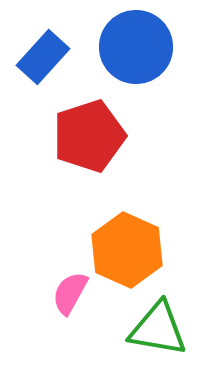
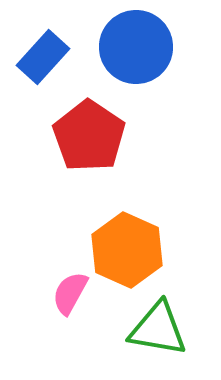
red pentagon: rotated 20 degrees counterclockwise
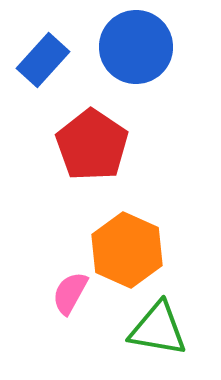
blue rectangle: moved 3 px down
red pentagon: moved 3 px right, 9 px down
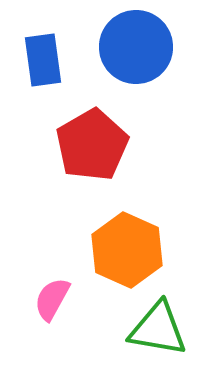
blue rectangle: rotated 50 degrees counterclockwise
red pentagon: rotated 8 degrees clockwise
pink semicircle: moved 18 px left, 6 px down
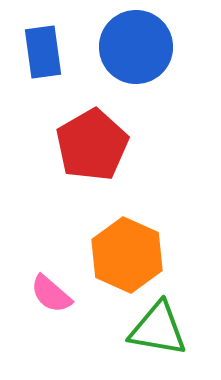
blue rectangle: moved 8 px up
orange hexagon: moved 5 px down
pink semicircle: moved 1 px left, 5 px up; rotated 78 degrees counterclockwise
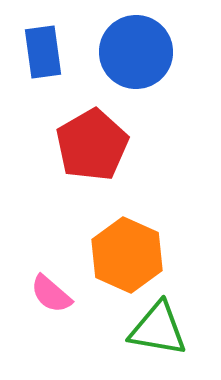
blue circle: moved 5 px down
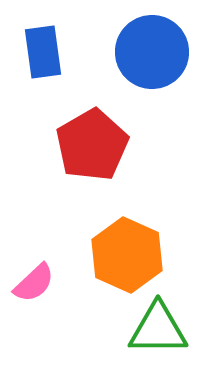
blue circle: moved 16 px right
pink semicircle: moved 17 px left, 11 px up; rotated 84 degrees counterclockwise
green triangle: rotated 10 degrees counterclockwise
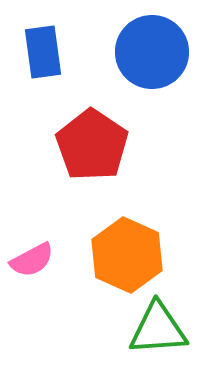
red pentagon: rotated 8 degrees counterclockwise
pink semicircle: moved 2 px left, 23 px up; rotated 15 degrees clockwise
green triangle: rotated 4 degrees counterclockwise
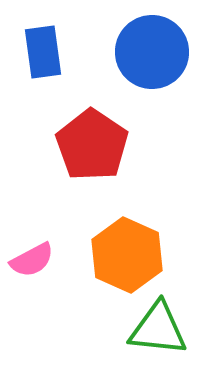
green triangle: rotated 10 degrees clockwise
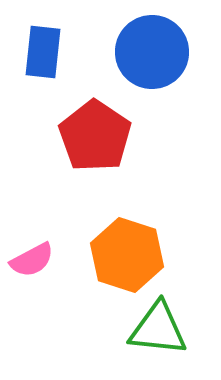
blue rectangle: rotated 14 degrees clockwise
red pentagon: moved 3 px right, 9 px up
orange hexagon: rotated 6 degrees counterclockwise
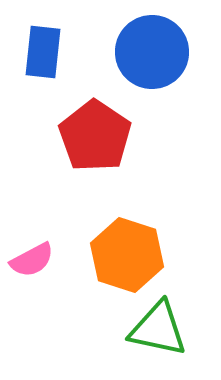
green triangle: rotated 6 degrees clockwise
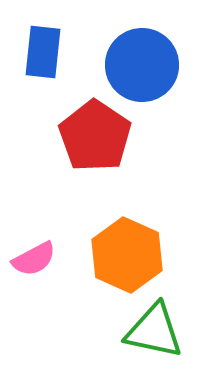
blue circle: moved 10 px left, 13 px down
orange hexagon: rotated 6 degrees clockwise
pink semicircle: moved 2 px right, 1 px up
green triangle: moved 4 px left, 2 px down
